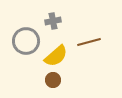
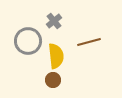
gray cross: moved 1 px right; rotated 28 degrees counterclockwise
gray circle: moved 2 px right
yellow semicircle: rotated 55 degrees counterclockwise
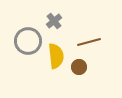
brown circle: moved 26 px right, 13 px up
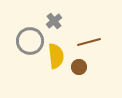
gray circle: moved 2 px right
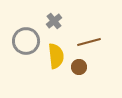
gray circle: moved 4 px left
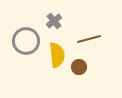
brown line: moved 3 px up
yellow semicircle: moved 1 px right, 1 px up
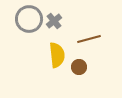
gray circle: moved 3 px right, 22 px up
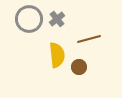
gray cross: moved 3 px right, 2 px up
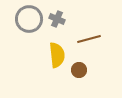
gray cross: rotated 28 degrees counterclockwise
brown circle: moved 3 px down
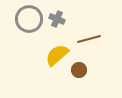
yellow semicircle: rotated 125 degrees counterclockwise
